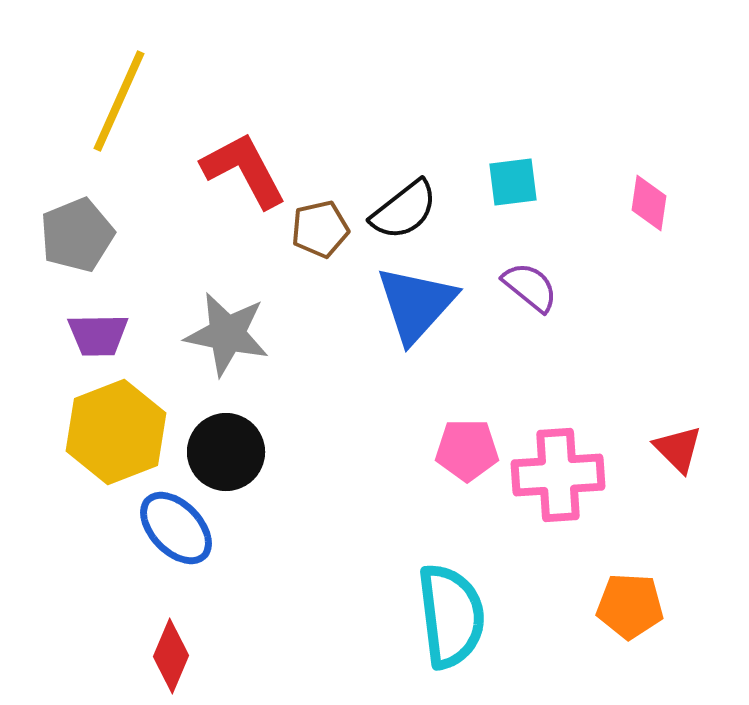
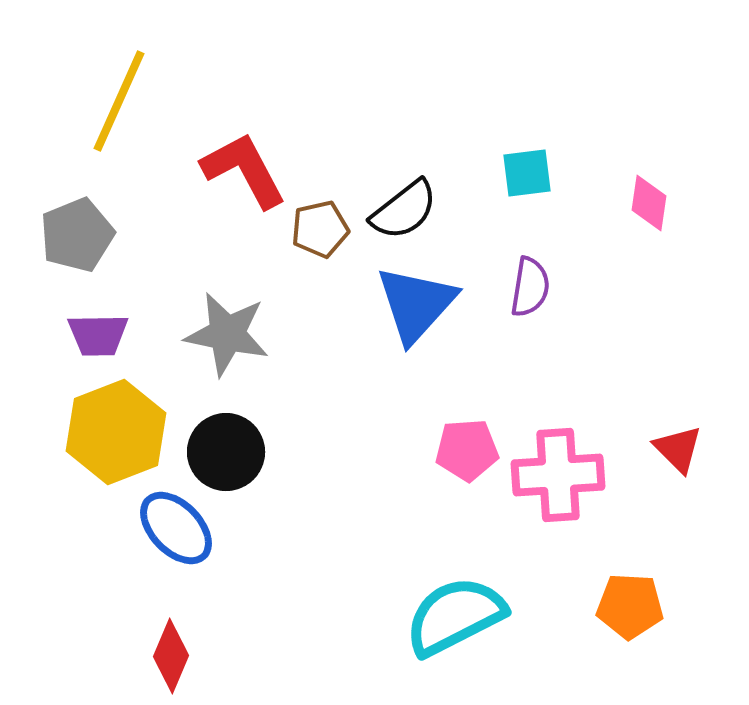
cyan square: moved 14 px right, 9 px up
purple semicircle: rotated 60 degrees clockwise
pink pentagon: rotated 4 degrees counterclockwise
cyan semicircle: moved 4 px right; rotated 110 degrees counterclockwise
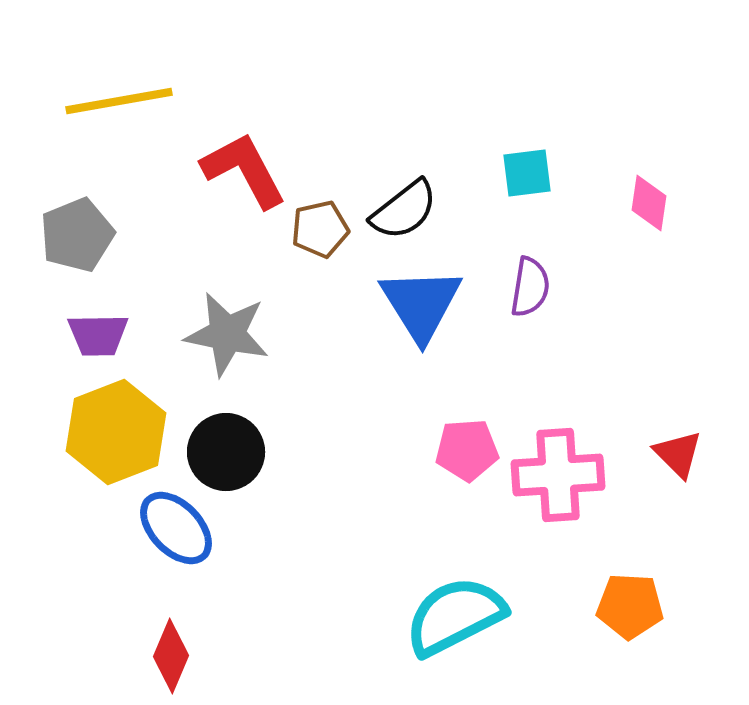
yellow line: rotated 56 degrees clockwise
blue triangle: moved 5 px right; rotated 14 degrees counterclockwise
red triangle: moved 5 px down
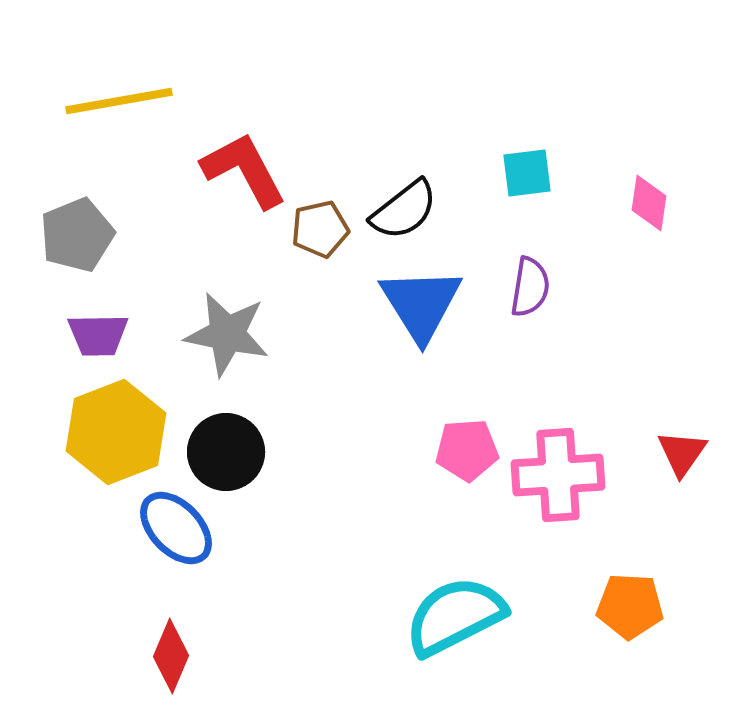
red triangle: moved 4 px right, 1 px up; rotated 20 degrees clockwise
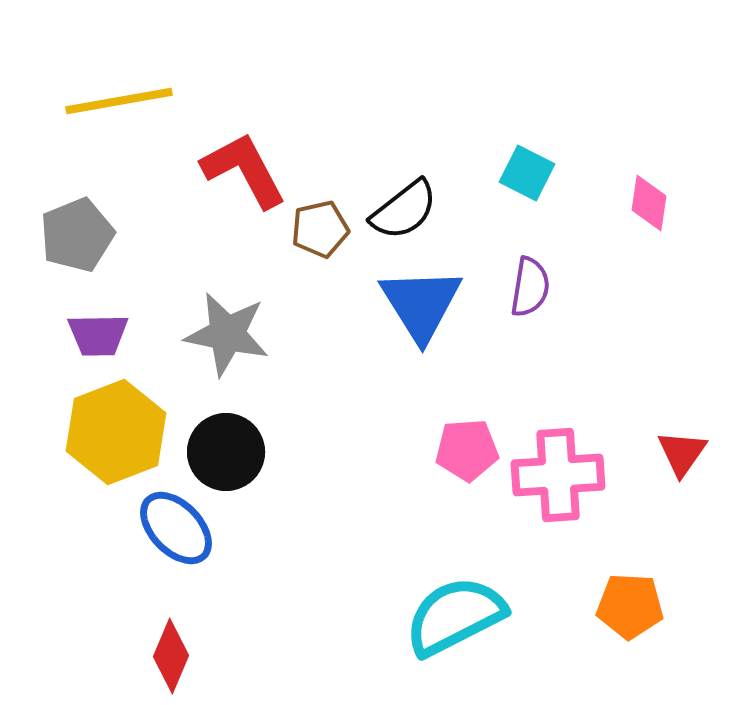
cyan square: rotated 34 degrees clockwise
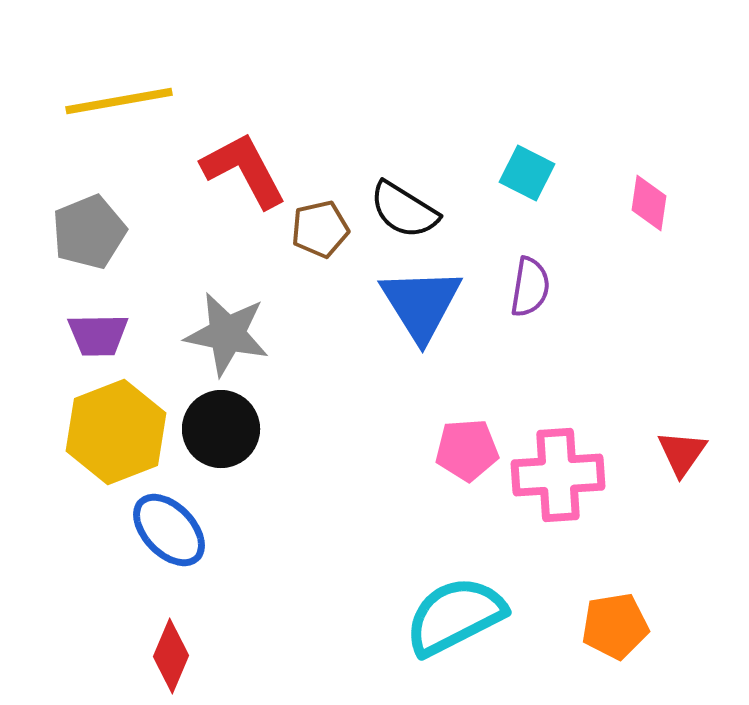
black semicircle: rotated 70 degrees clockwise
gray pentagon: moved 12 px right, 3 px up
black circle: moved 5 px left, 23 px up
blue ellipse: moved 7 px left, 2 px down
orange pentagon: moved 15 px left, 20 px down; rotated 12 degrees counterclockwise
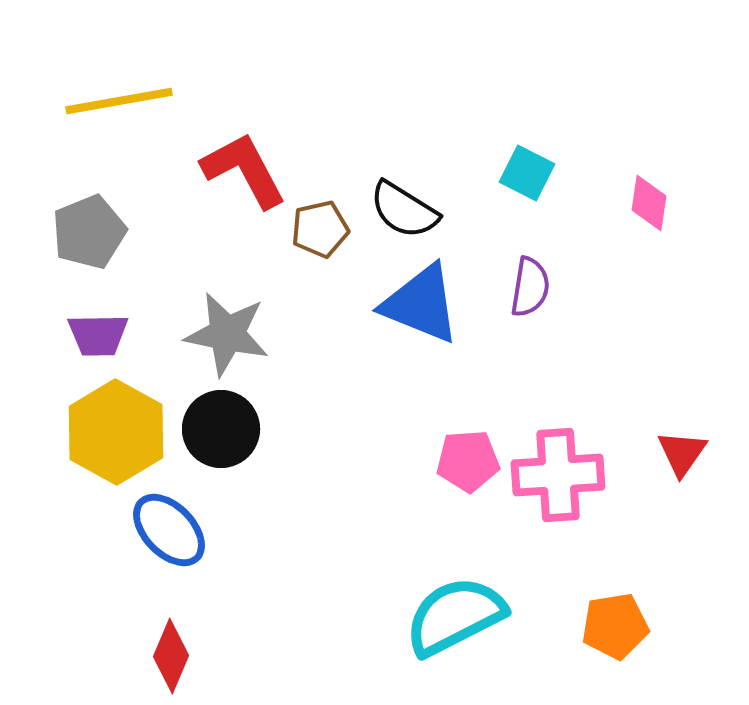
blue triangle: rotated 36 degrees counterclockwise
yellow hexagon: rotated 10 degrees counterclockwise
pink pentagon: moved 1 px right, 11 px down
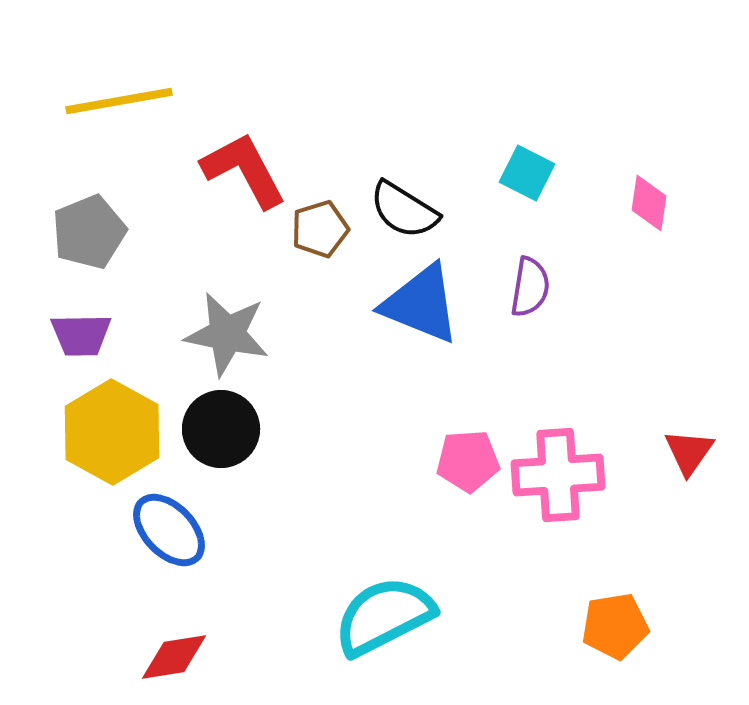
brown pentagon: rotated 4 degrees counterclockwise
purple trapezoid: moved 17 px left
yellow hexagon: moved 4 px left
red triangle: moved 7 px right, 1 px up
cyan semicircle: moved 71 px left
red diamond: moved 3 px right, 1 px down; rotated 58 degrees clockwise
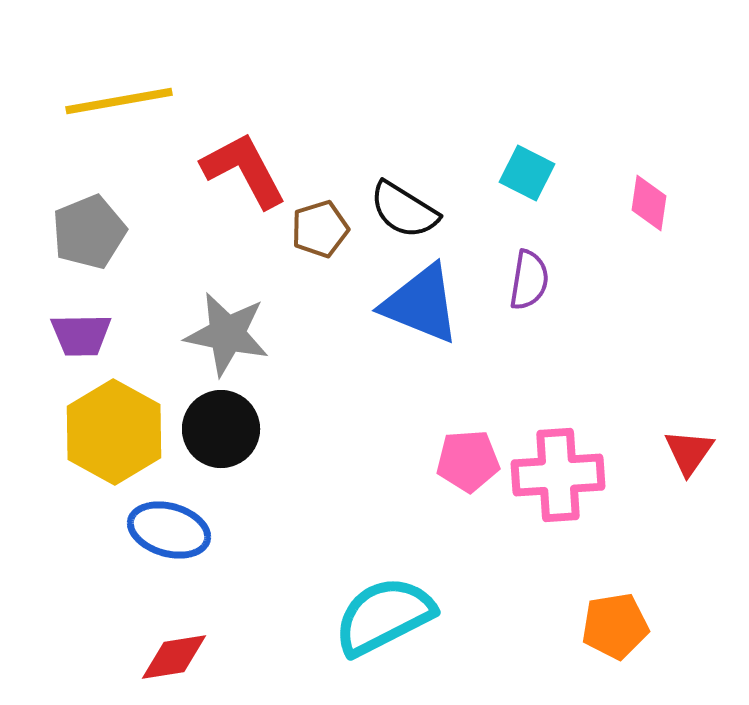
purple semicircle: moved 1 px left, 7 px up
yellow hexagon: moved 2 px right
blue ellipse: rotated 30 degrees counterclockwise
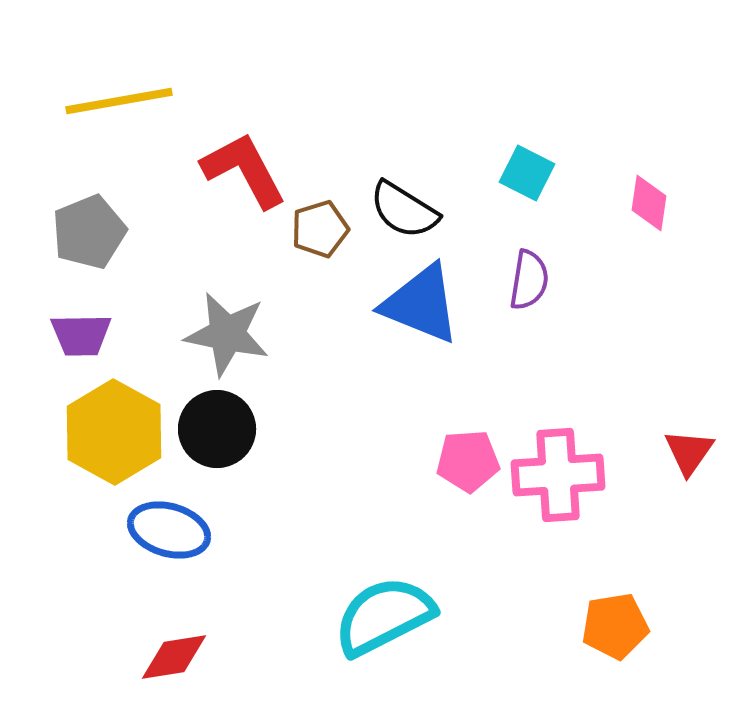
black circle: moved 4 px left
